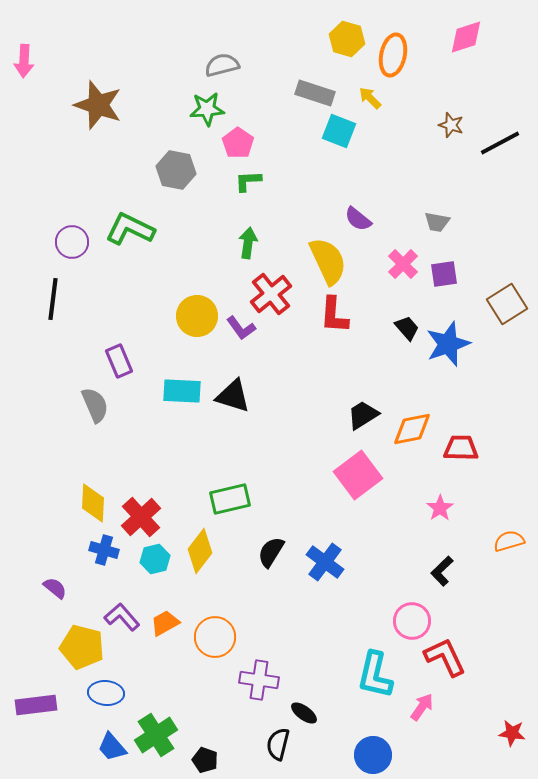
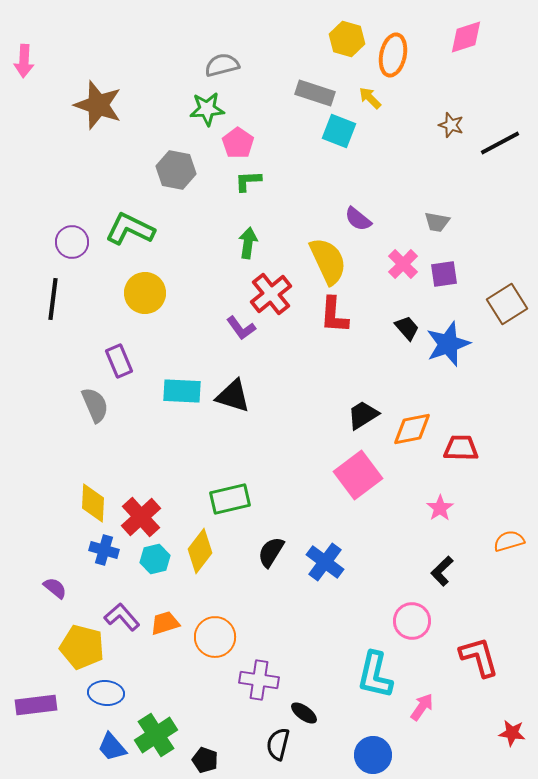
yellow circle at (197, 316): moved 52 px left, 23 px up
orange trapezoid at (165, 623): rotated 12 degrees clockwise
red L-shape at (445, 657): moved 34 px right; rotated 9 degrees clockwise
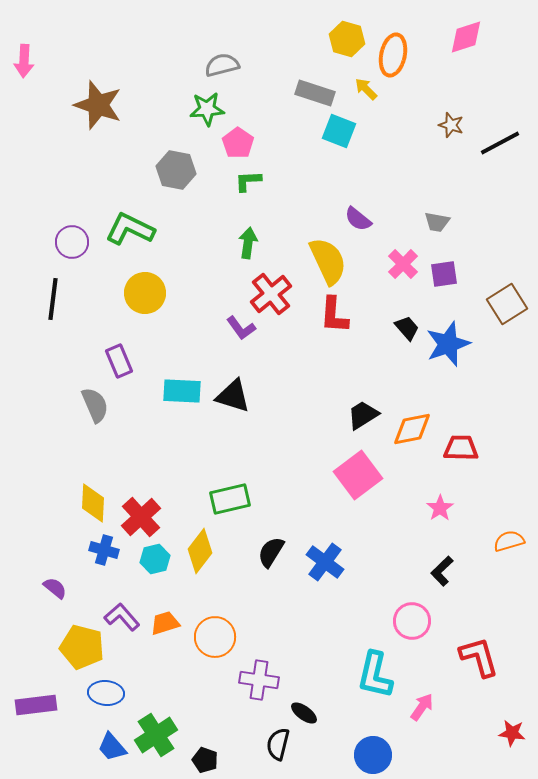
yellow arrow at (370, 98): moved 4 px left, 9 px up
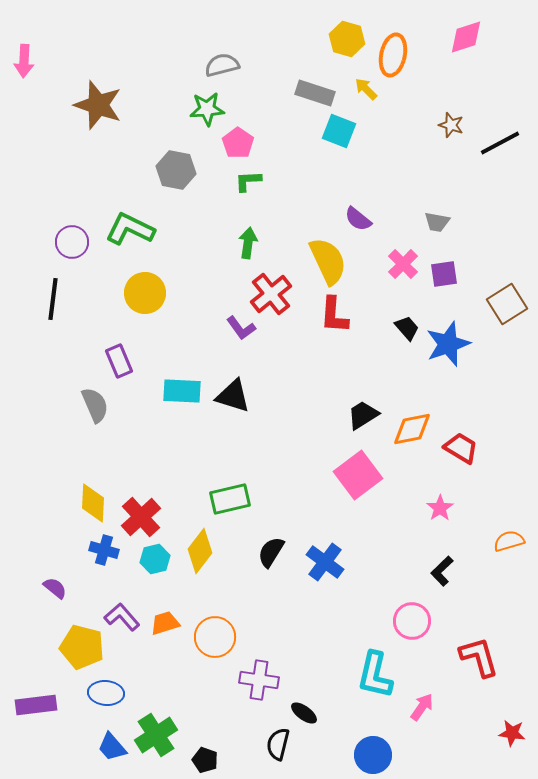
red trapezoid at (461, 448): rotated 30 degrees clockwise
